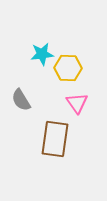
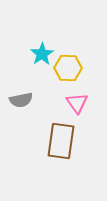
cyan star: rotated 25 degrees counterclockwise
gray semicircle: rotated 70 degrees counterclockwise
brown rectangle: moved 6 px right, 2 px down
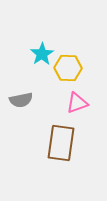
pink triangle: rotated 45 degrees clockwise
brown rectangle: moved 2 px down
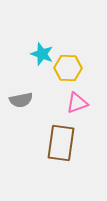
cyan star: rotated 20 degrees counterclockwise
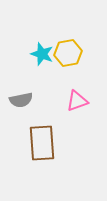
yellow hexagon: moved 15 px up; rotated 12 degrees counterclockwise
pink triangle: moved 2 px up
brown rectangle: moved 19 px left; rotated 12 degrees counterclockwise
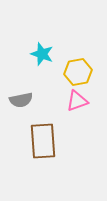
yellow hexagon: moved 10 px right, 19 px down
brown rectangle: moved 1 px right, 2 px up
